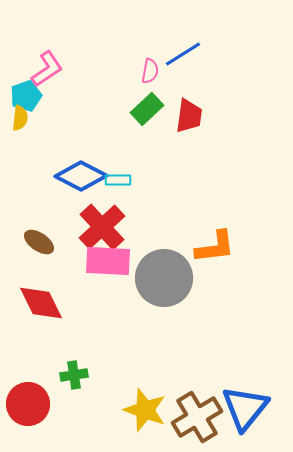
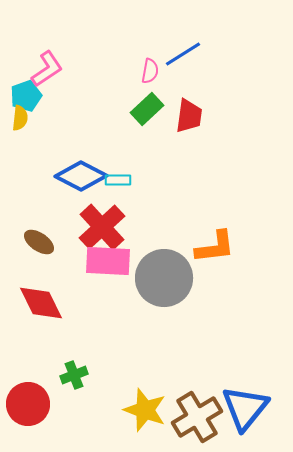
green cross: rotated 12 degrees counterclockwise
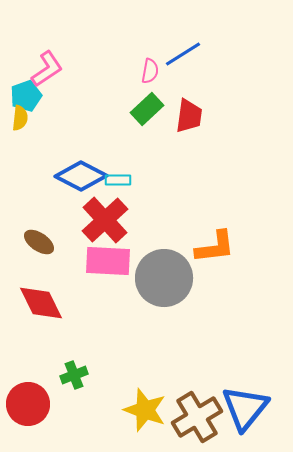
red cross: moved 3 px right, 7 px up
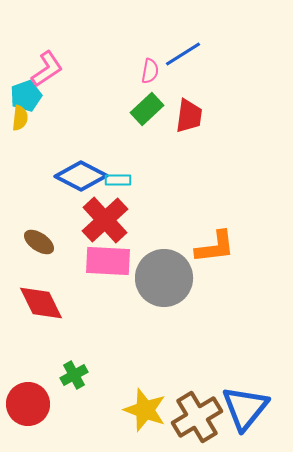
green cross: rotated 8 degrees counterclockwise
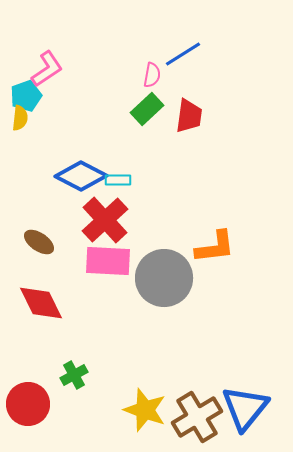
pink semicircle: moved 2 px right, 4 px down
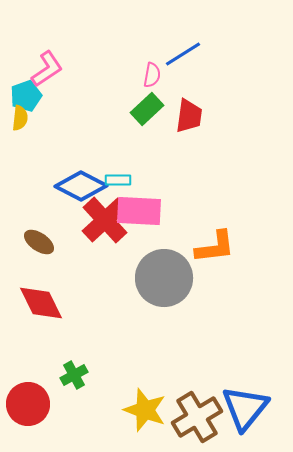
blue diamond: moved 10 px down
pink rectangle: moved 31 px right, 50 px up
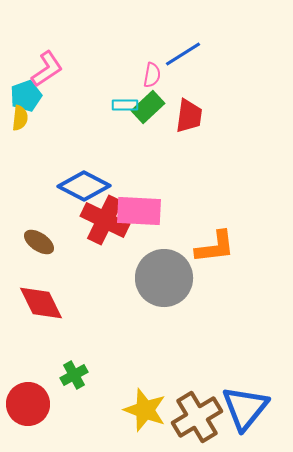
green rectangle: moved 1 px right, 2 px up
cyan rectangle: moved 7 px right, 75 px up
blue diamond: moved 3 px right
red cross: rotated 21 degrees counterclockwise
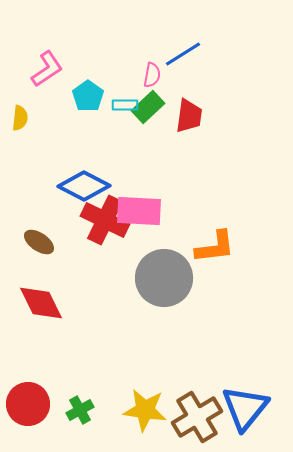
cyan pentagon: moved 62 px right; rotated 16 degrees counterclockwise
green cross: moved 6 px right, 35 px down
yellow star: rotated 12 degrees counterclockwise
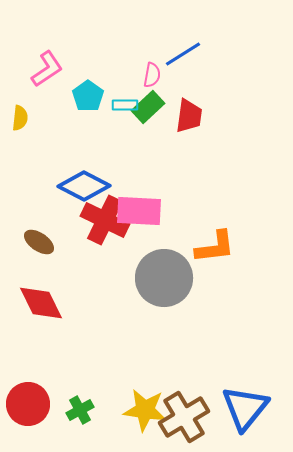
brown cross: moved 13 px left
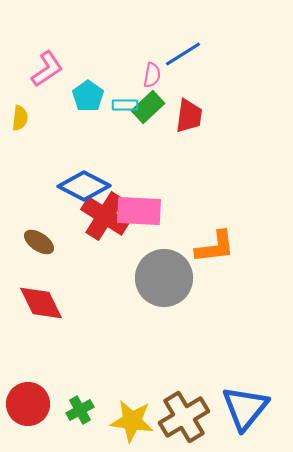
red cross: moved 4 px up; rotated 6 degrees clockwise
yellow star: moved 13 px left, 11 px down
